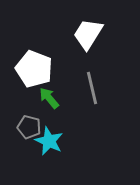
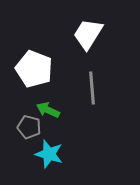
gray line: rotated 8 degrees clockwise
green arrow: moved 1 px left, 12 px down; rotated 25 degrees counterclockwise
cyan star: moved 13 px down; rotated 8 degrees counterclockwise
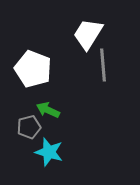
white pentagon: moved 1 px left
gray line: moved 11 px right, 23 px up
gray pentagon: rotated 30 degrees counterclockwise
cyan star: moved 2 px up
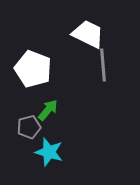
white trapezoid: rotated 84 degrees clockwise
green arrow: rotated 105 degrees clockwise
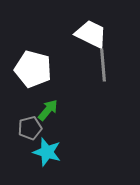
white trapezoid: moved 3 px right
white pentagon: rotated 6 degrees counterclockwise
gray pentagon: moved 1 px right, 1 px down
cyan star: moved 2 px left
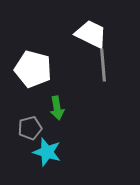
green arrow: moved 9 px right, 2 px up; rotated 130 degrees clockwise
